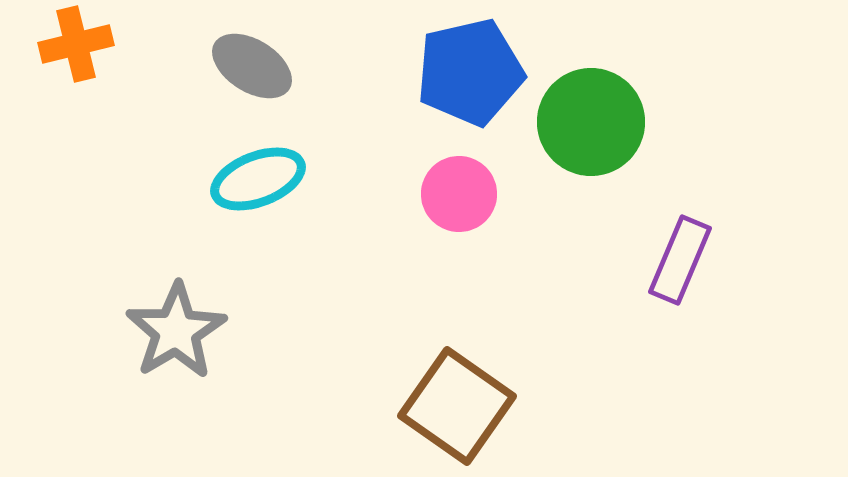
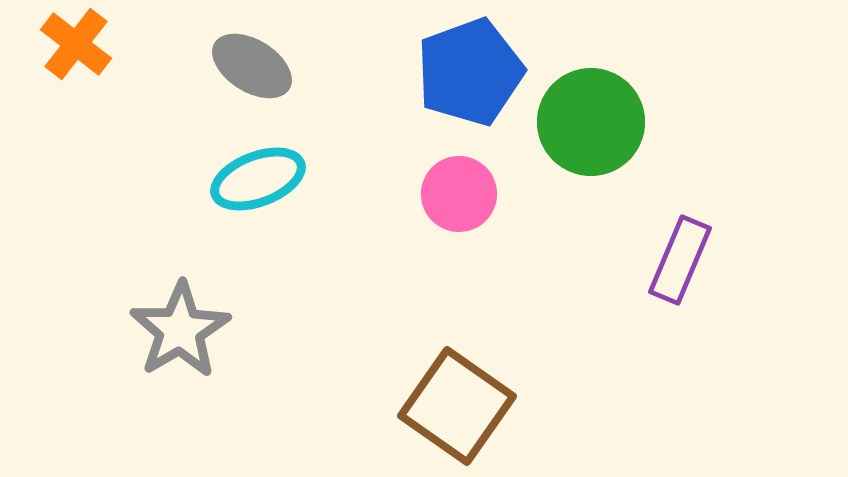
orange cross: rotated 38 degrees counterclockwise
blue pentagon: rotated 7 degrees counterclockwise
gray star: moved 4 px right, 1 px up
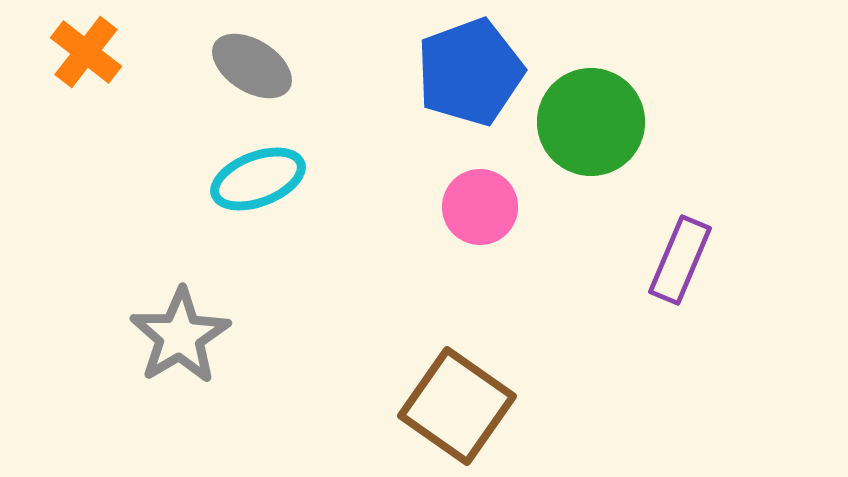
orange cross: moved 10 px right, 8 px down
pink circle: moved 21 px right, 13 px down
gray star: moved 6 px down
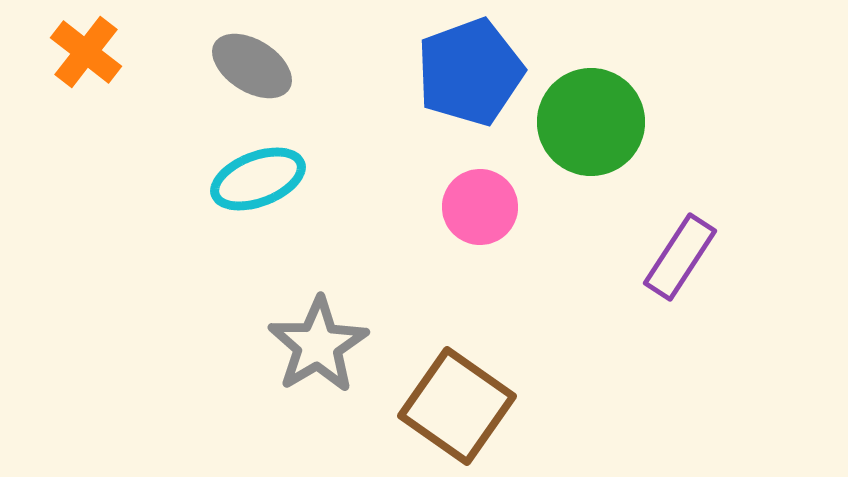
purple rectangle: moved 3 px up; rotated 10 degrees clockwise
gray star: moved 138 px right, 9 px down
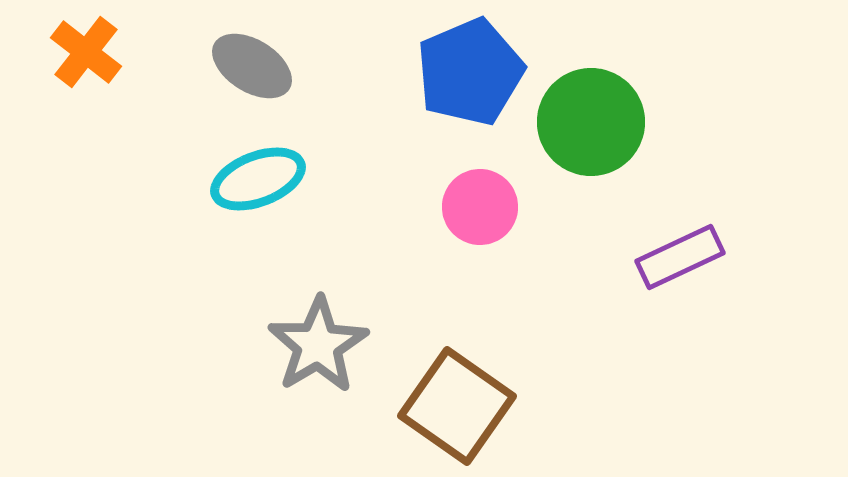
blue pentagon: rotated 3 degrees counterclockwise
purple rectangle: rotated 32 degrees clockwise
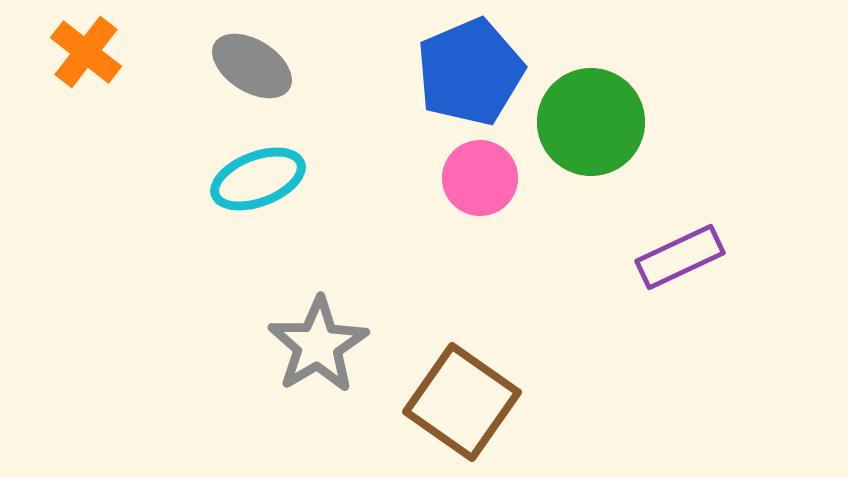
pink circle: moved 29 px up
brown square: moved 5 px right, 4 px up
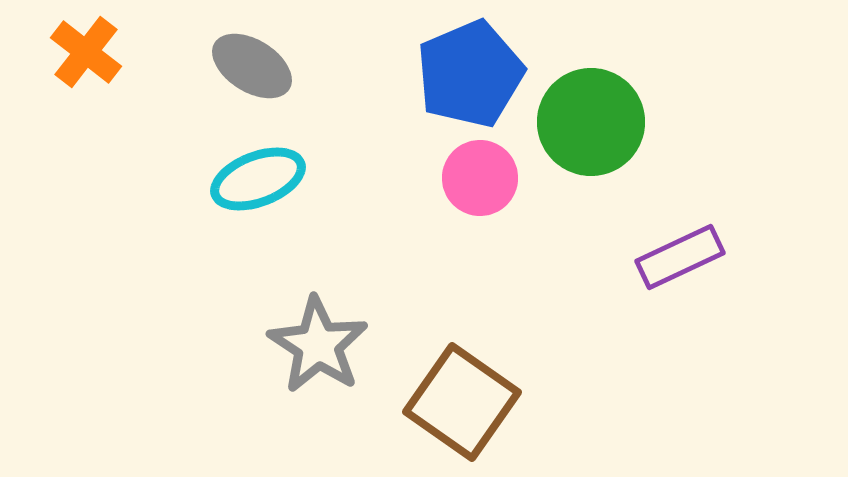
blue pentagon: moved 2 px down
gray star: rotated 8 degrees counterclockwise
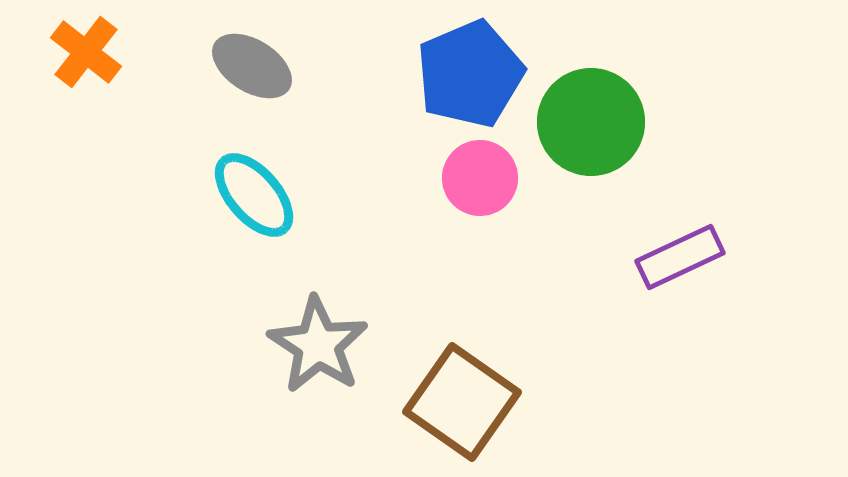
cyan ellipse: moved 4 px left, 16 px down; rotated 70 degrees clockwise
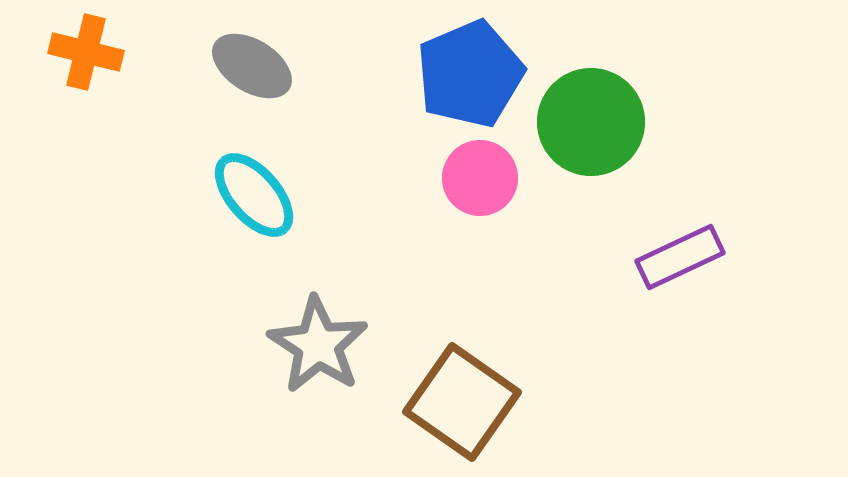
orange cross: rotated 24 degrees counterclockwise
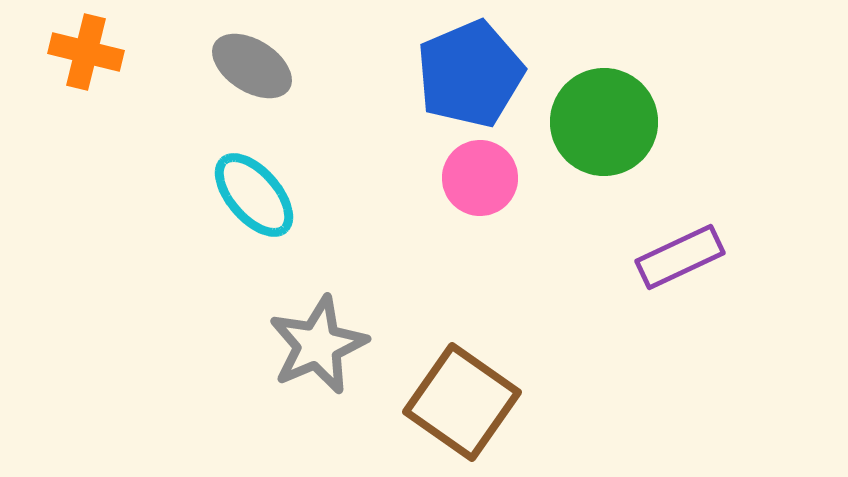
green circle: moved 13 px right
gray star: rotated 16 degrees clockwise
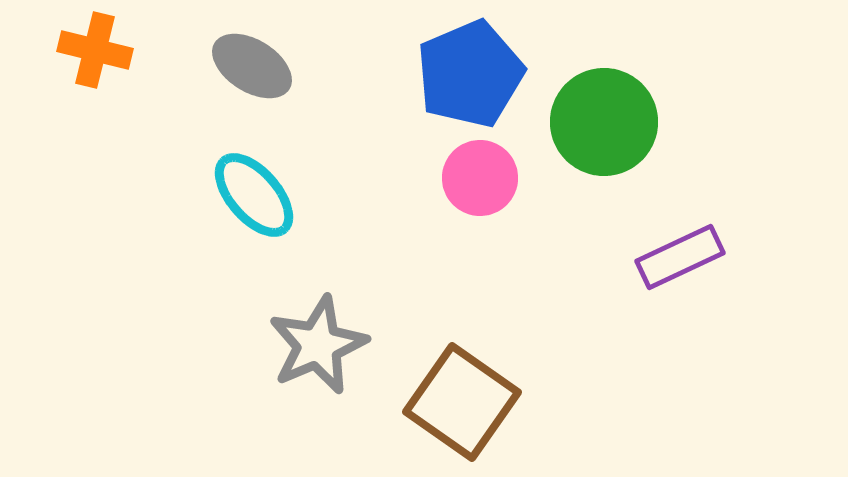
orange cross: moved 9 px right, 2 px up
